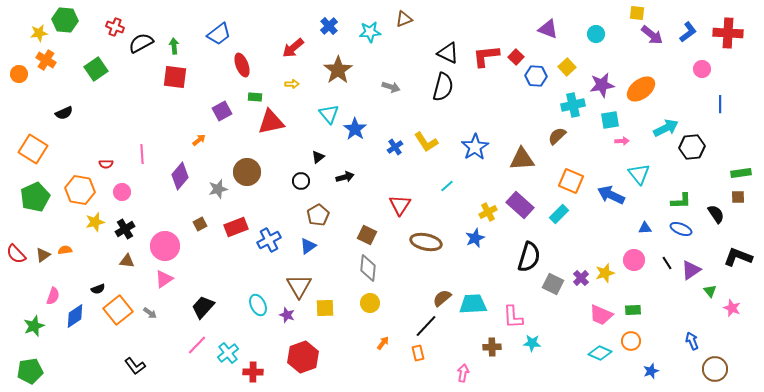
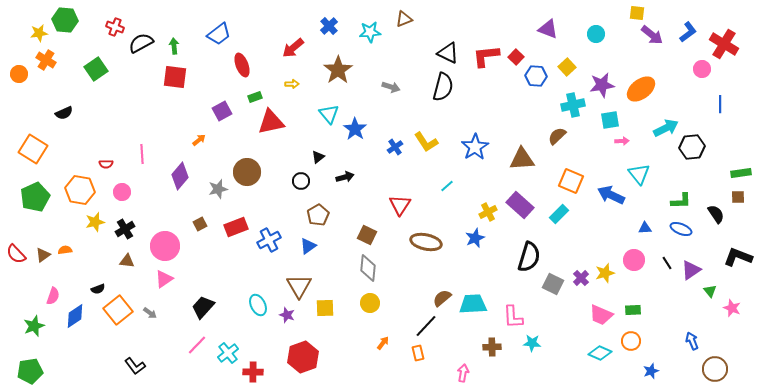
red cross at (728, 33): moved 4 px left, 11 px down; rotated 28 degrees clockwise
green rectangle at (255, 97): rotated 24 degrees counterclockwise
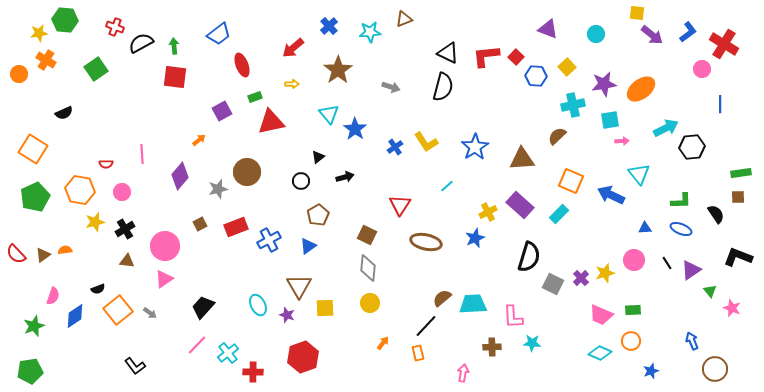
purple star at (602, 85): moved 2 px right, 1 px up
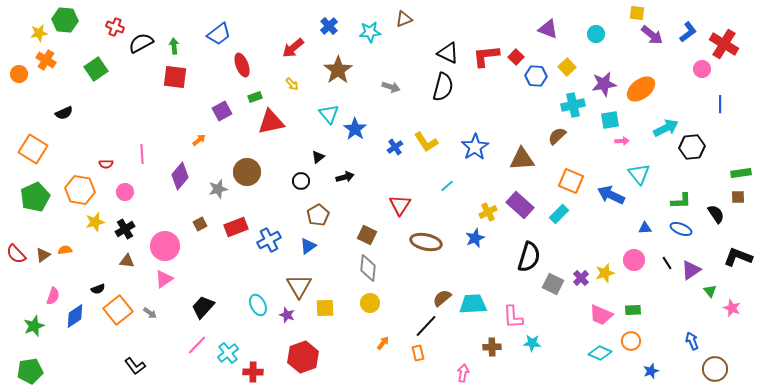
yellow arrow at (292, 84): rotated 48 degrees clockwise
pink circle at (122, 192): moved 3 px right
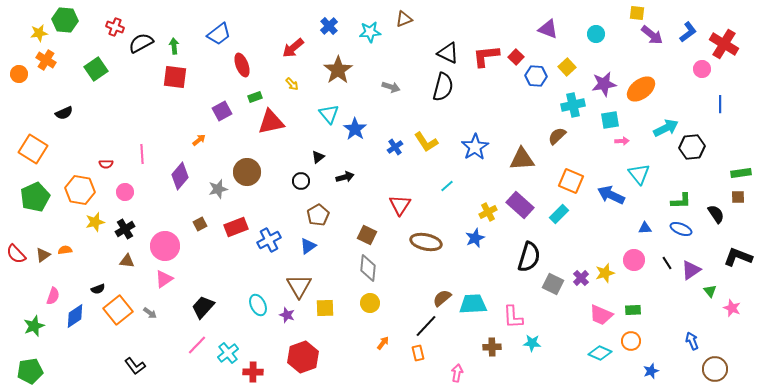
pink arrow at (463, 373): moved 6 px left
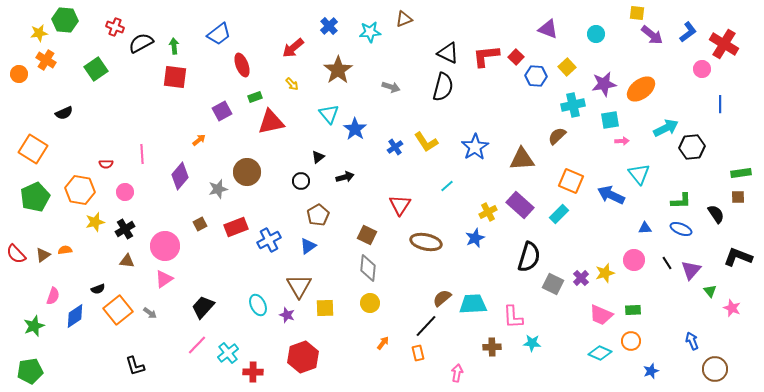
purple triangle at (691, 270): rotated 15 degrees counterclockwise
black L-shape at (135, 366): rotated 20 degrees clockwise
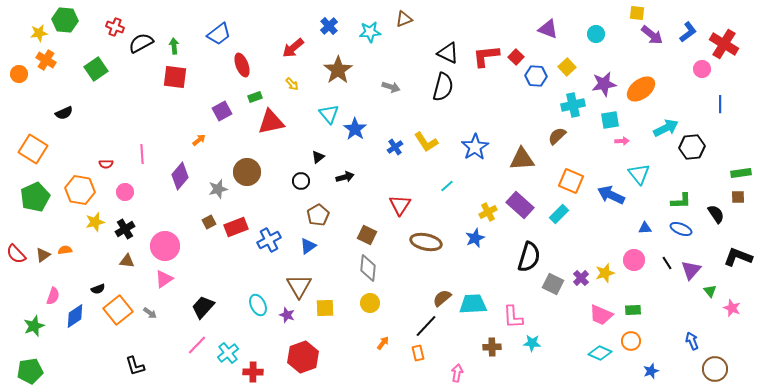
brown square at (200, 224): moved 9 px right, 2 px up
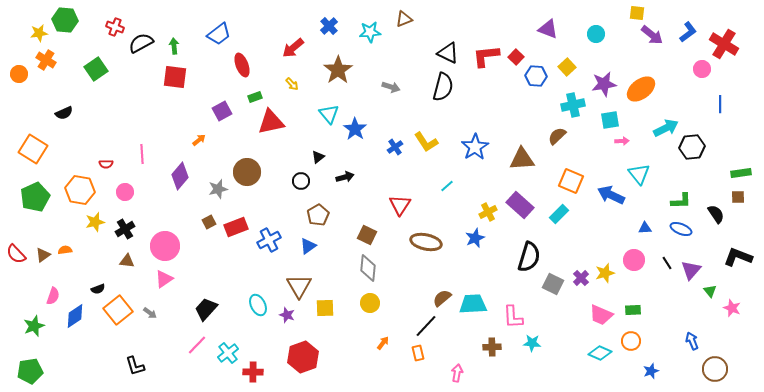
black trapezoid at (203, 307): moved 3 px right, 2 px down
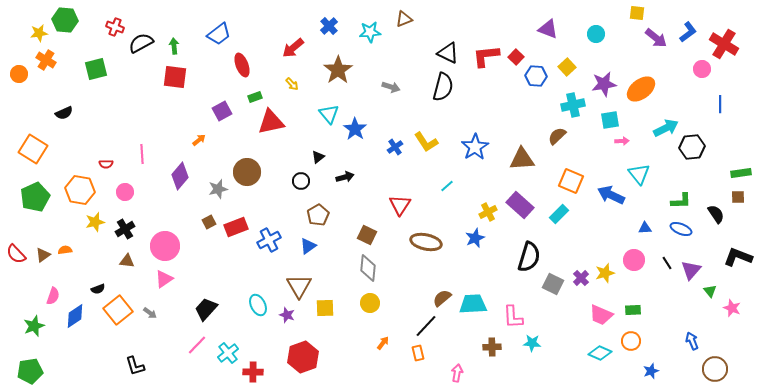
purple arrow at (652, 35): moved 4 px right, 3 px down
green square at (96, 69): rotated 20 degrees clockwise
